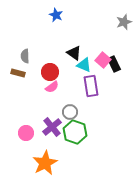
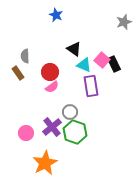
black triangle: moved 4 px up
pink square: moved 1 px left
brown rectangle: rotated 40 degrees clockwise
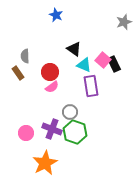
pink square: moved 1 px right
purple cross: moved 2 px down; rotated 30 degrees counterclockwise
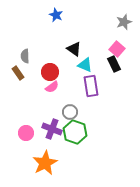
pink square: moved 14 px right, 11 px up
cyan triangle: moved 1 px right
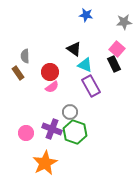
blue star: moved 30 px right; rotated 16 degrees counterclockwise
gray star: rotated 14 degrees clockwise
purple rectangle: rotated 20 degrees counterclockwise
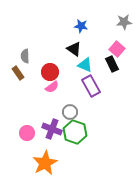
blue star: moved 5 px left, 11 px down
black rectangle: moved 2 px left
pink circle: moved 1 px right
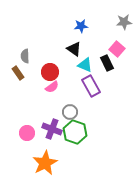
blue star: rotated 16 degrees counterclockwise
black rectangle: moved 5 px left, 1 px up
